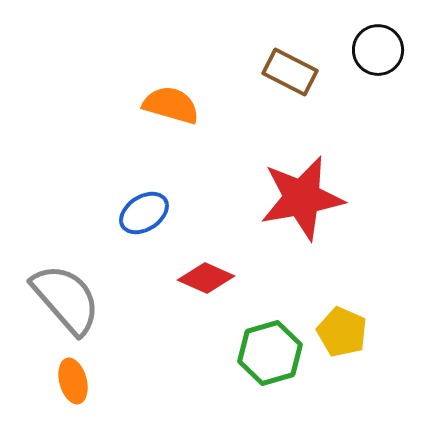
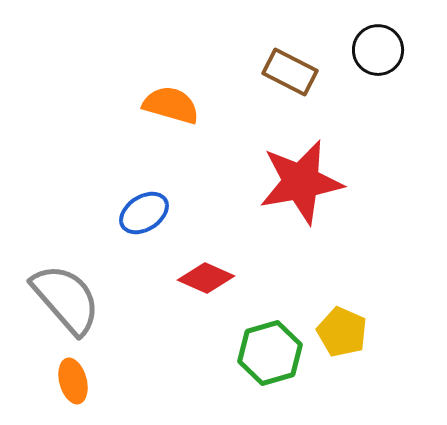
red star: moved 1 px left, 16 px up
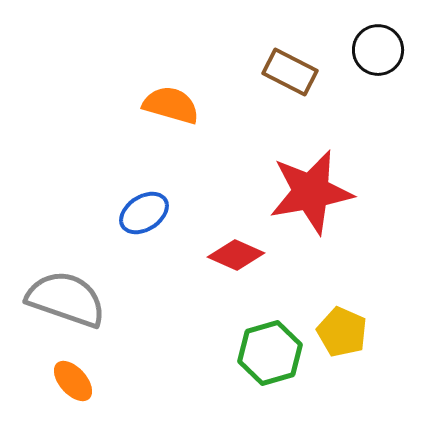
red star: moved 10 px right, 10 px down
red diamond: moved 30 px right, 23 px up
gray semicircle: rotated 30 degrees counterclockwise
orange ellipse: rotated 27 degrees counterclockwise
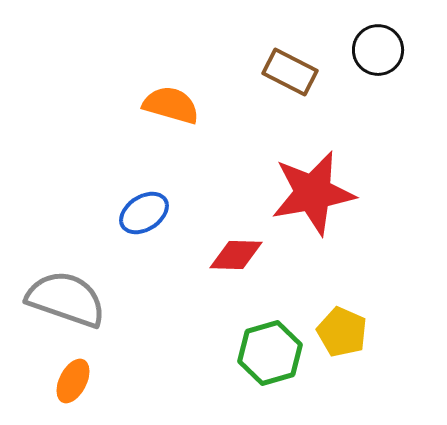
red star: moved 2 px right, 1 px down
red diamond: rotated 22 degrees counterclockwise
orange ellipse: rotated 69 degrees clockwise
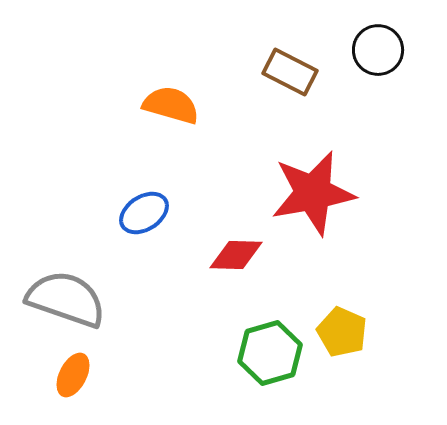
orange ellipse: moved 6 px up
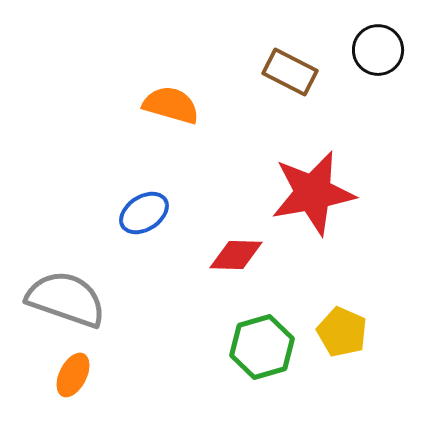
green hexagon: moved 8 px left, 6 px up
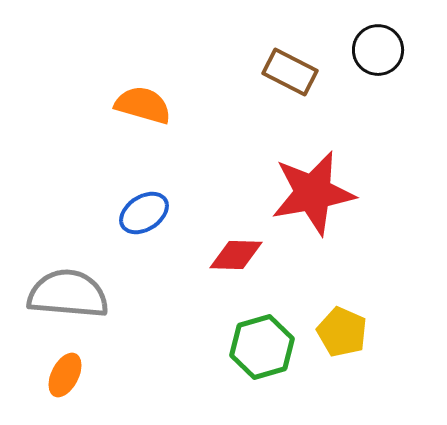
orange semicircle: moved 28 px left
gray semicircle: moved 2 px right, 5 px up; rotated 14 degrees counterclockwise
orange ellipse: moved 8 px left
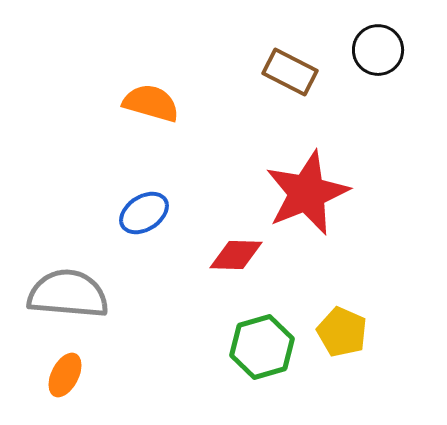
orange semicircle: moved 8 px right, 2 px up
red star: moved 6 px left; rotated 12 degrees counterclockwise
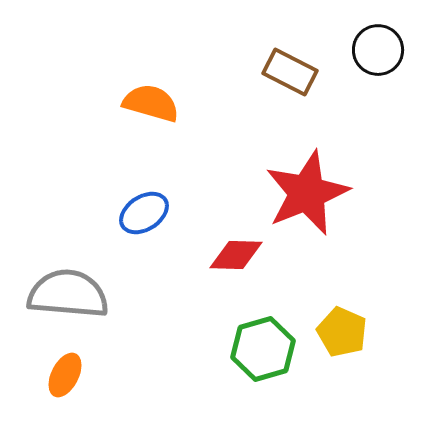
green hexagon: moved 1 px right, 2 px down
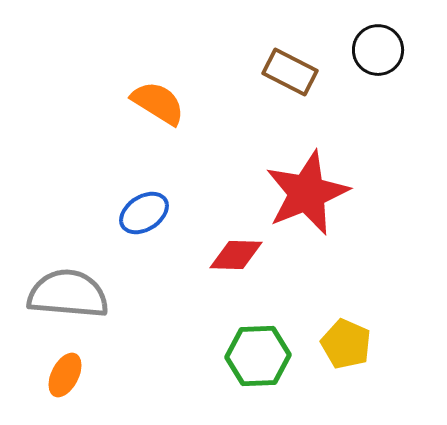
orange semicircle: moved 7 px right; rotated 16 degrees clockwise
yellow pentagon: moved 4 px right, 12 px down
green hexagon: moved 5 px left, 7 px down; rotated 14 degrees clockwise
